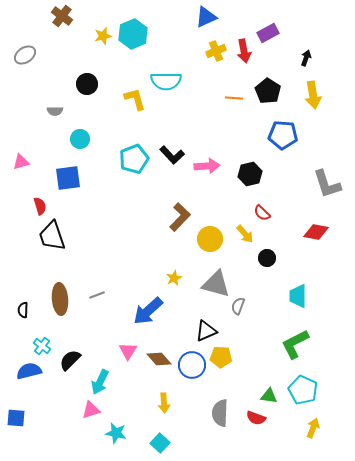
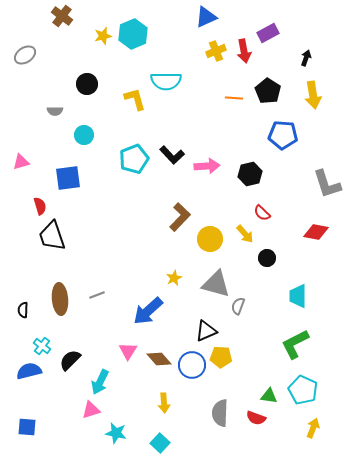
cyan circle at (80, 139): moved 4 px right, 4 px up
blue square at (16, 418): moved 11 px right, 9 px down
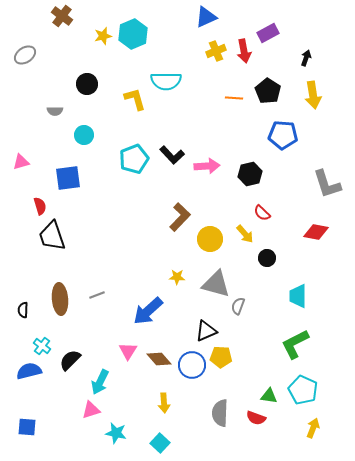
yellow star at (174, 278): moved 3 px right, 1 px up; rotated 28 degrees clockwise
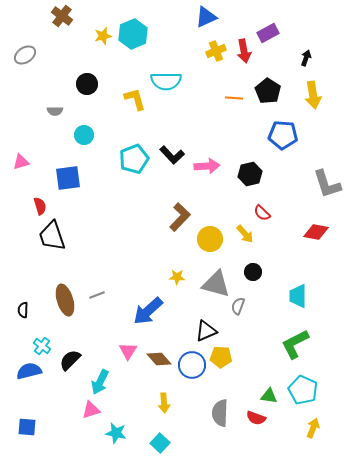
black circle at (267, 258): moved 14 px left, 14 px down
brown ellipse at (60, 299): moved 5 px right, 1 px down; rotated 12 degrees counterclockwise
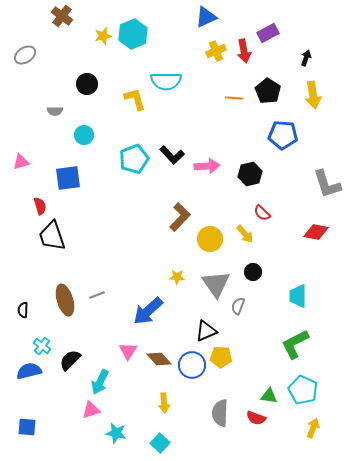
gray triangle at (216, 284): rotated 40 degrees clockwise
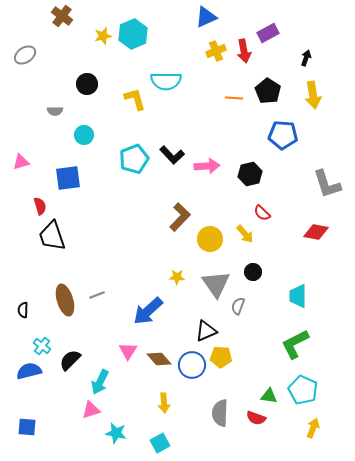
cyan square at (160, 443): rotated 18 degrees clockwise
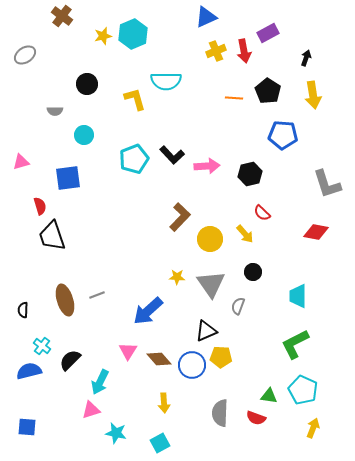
gray triangle at (216, 284): moved 5 px left
